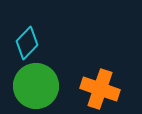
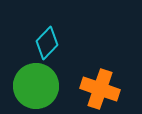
cyan diamond: moved 20 px right
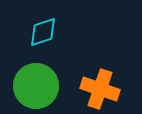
cyan diamond: moved 4 px left, 11 px up; rotated 28 degrees clockwise
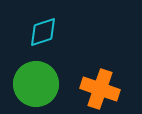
green circle: moved 2 px up
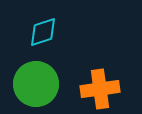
orange cross: rotated 27 degrees counterclockwise
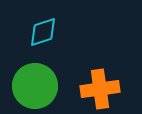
green circle: moved 1 px left, 2 px down
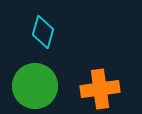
cyan diamond: rotated 56 degrees counterclockwise
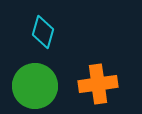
orange cross: moved 2 px left, 5 px up
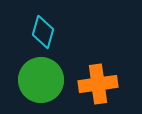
green circle: moved 6 px right, 6 px up
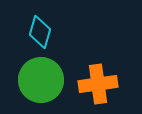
cyan diamond: moved 3 px left
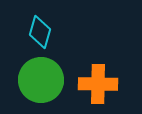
orange cross: rotated 9 degrees clockwise
